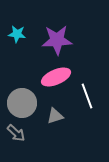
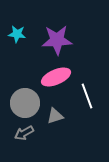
gray circle: moved 3 px right
gray arrow: moved 8 px right; rotated 108 degrees clockwise
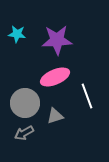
pink ellipse: moved 1 px left
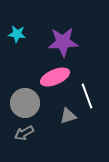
purple star: moved 6 px right, 2 px down
gray triangle: moved 13 px right
